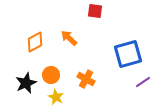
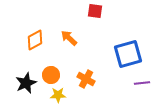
orange diamond: moved 2 px up
purple line: moved 1 px left, 1 px down; rotated 28 degrees clockwise
yellow star: moved 2 px right, 2 px up; rotated 28 degrees counterclockwise
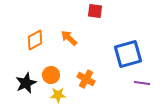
purple line: rotated 14 degrees clockwise
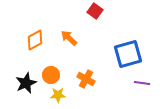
red square: rotated 28 degrees clockwise
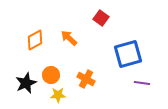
red square: moved 6 px right, 7 px down
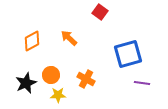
red square: moved 1 px left, 6 px up
orange diamond: moved 3 px left, 1 px down
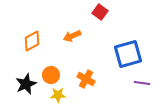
orange arrow: moved 3 px right, 2 px up; rotated 66 degrees counterclockwise
black star: moved 1 px down
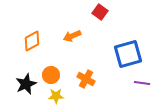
yellow star: moved 2 px left, 1 px down
